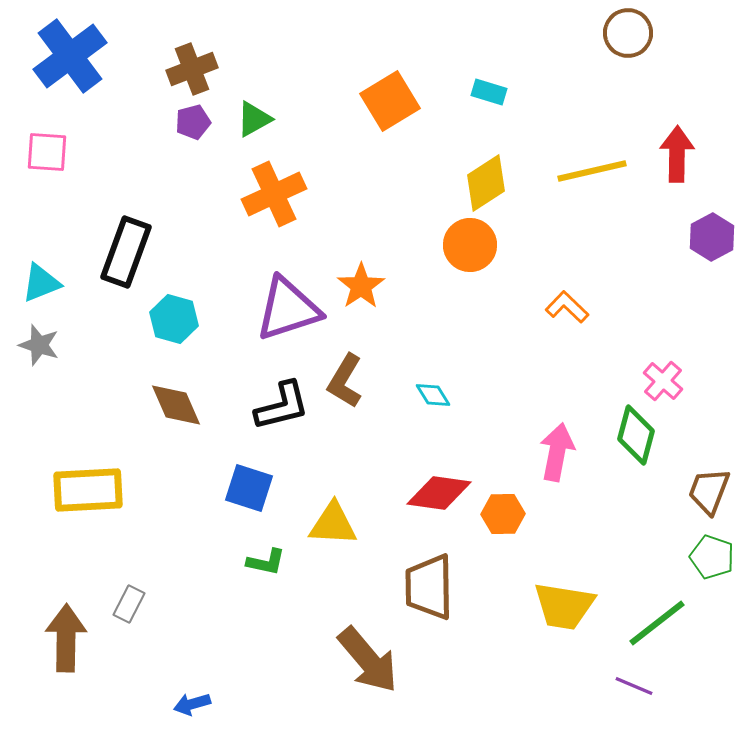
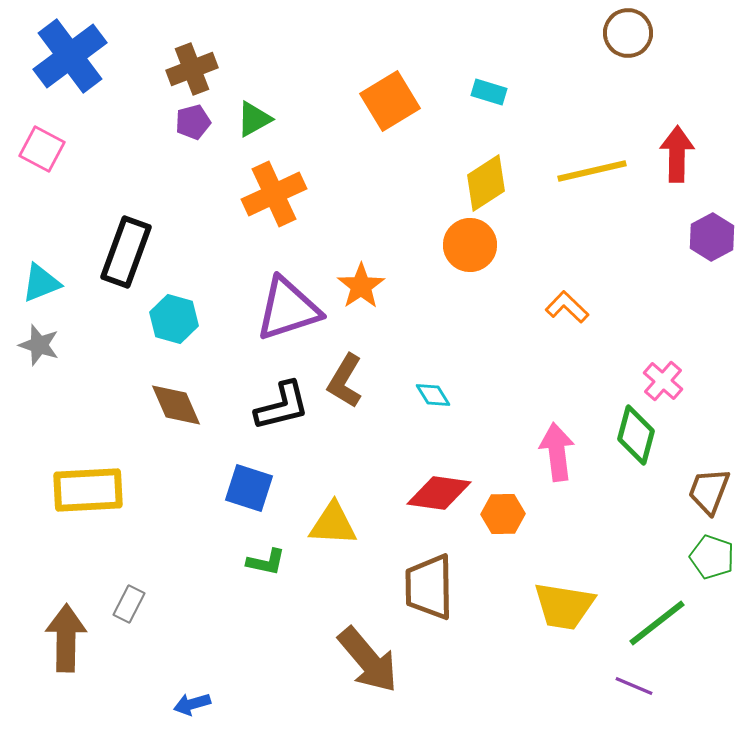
pink square at (47, 152): moved 5 px left, 3 px up; rotated 24 degrees clockwise
pink arrow at (557, 452): rotated 18 degrees counterclockwise
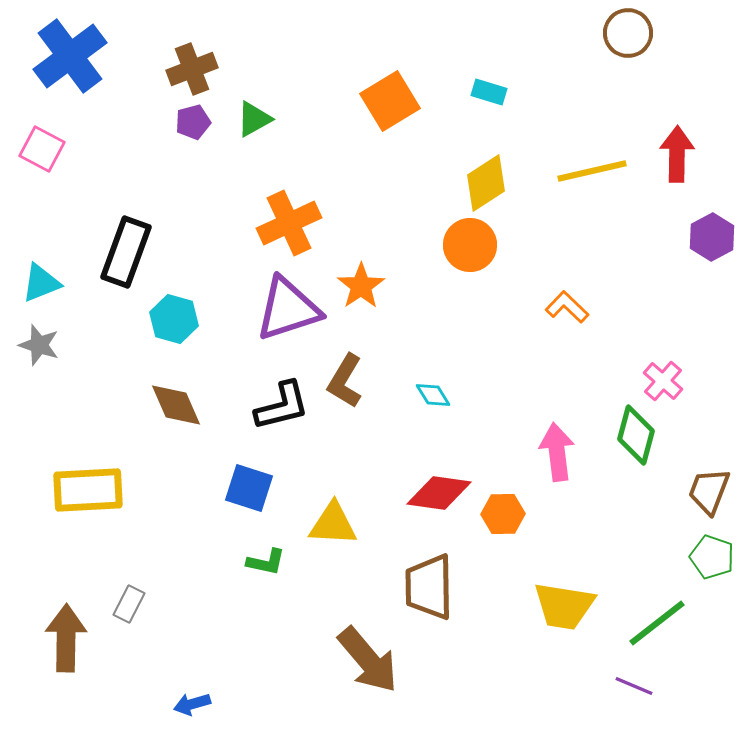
orange cross at (274, 194): moved 15 px right, 29 px down
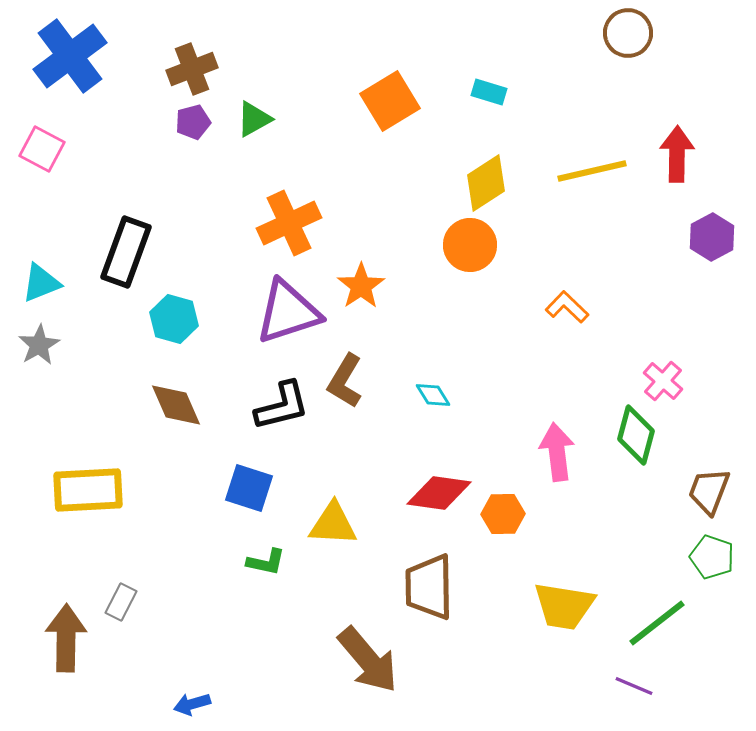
purple triangle at (288, 309): moved 3 px down
gray star at (39, 345): rotated 24 degrees clockwise
gray rectangle at (129, 604): moved 8 px left, 2 px up
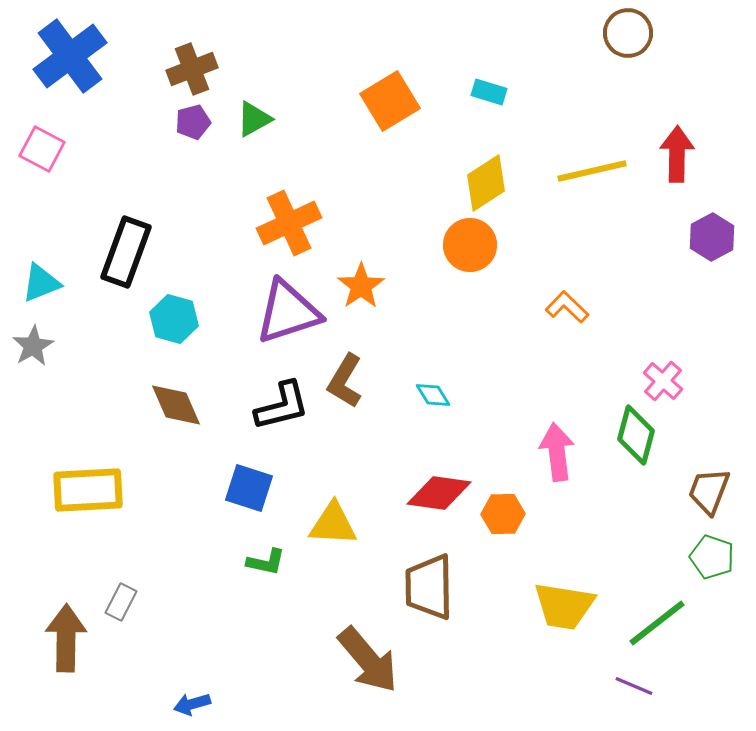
gray star at (39, 345): moved 6 px left, 1 px down
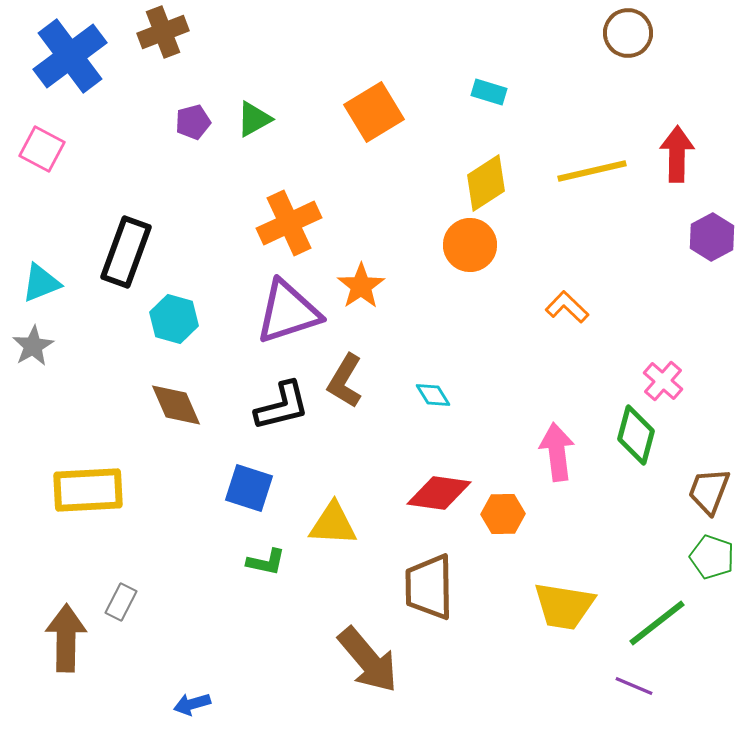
brown cross at (192, 69): moved 29 px left, 37 px up
orange square at (390, 101): moved 16 px left, 11 px down
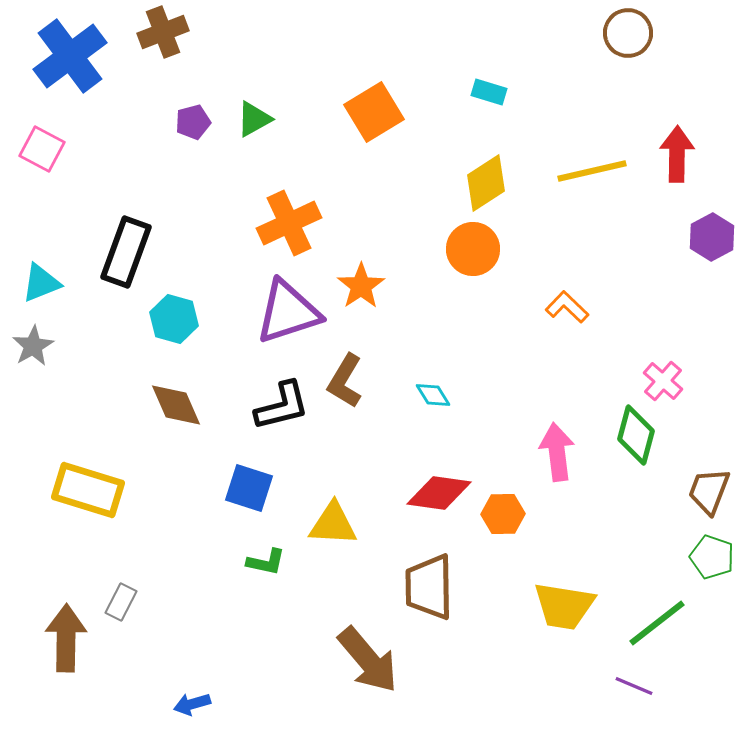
orange circle at (470, 245): moved 3 px right, 4 px down
yellow rectangle at (88, 490): rotated 20 degrees clockwise
